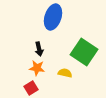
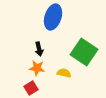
yellow semicircle: moved 1 px left
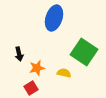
blue ellipse: moved 1 px right, 1 px down
black arrow: moved 20 px left, 5 px down
orange star: rotated 21 degrees counterclockwise
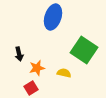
blue ellipse: moved 1 px left, 1 px up
green square: moved 2 px up
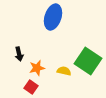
green square: moved 4 px right, 11 px down
yellow semicircle: moved 2 px up
red square: moved 1 px up; rotated 24 degrees counterclockwise
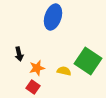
red square: moved 2 px right
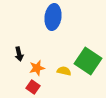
blue ellipse: rotated 10 degrees counterclockwise
